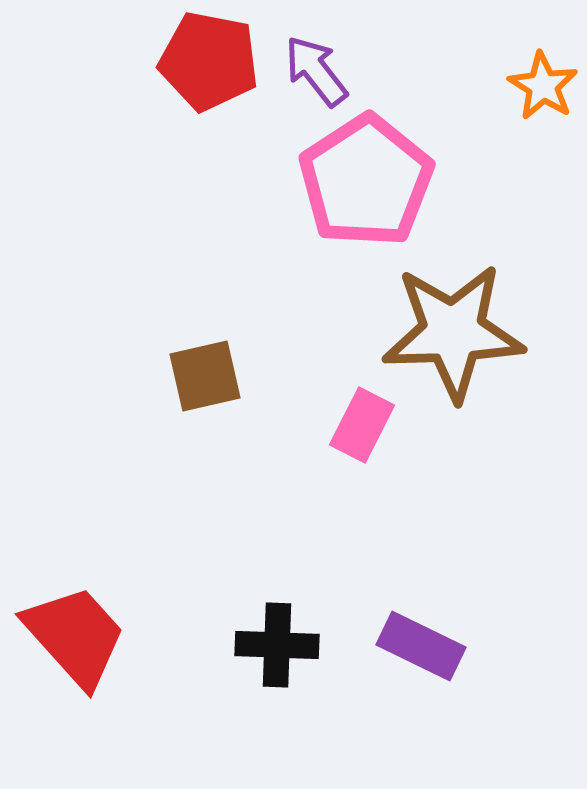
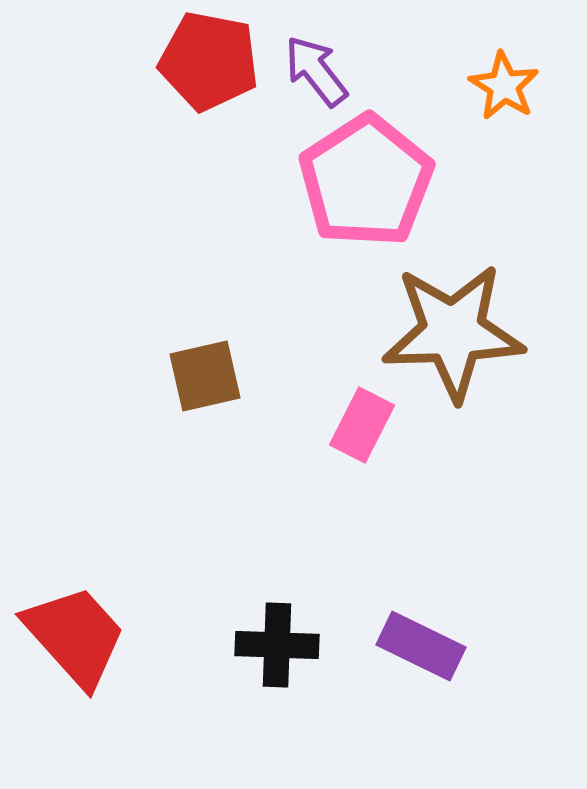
orange star: moved 39 px left
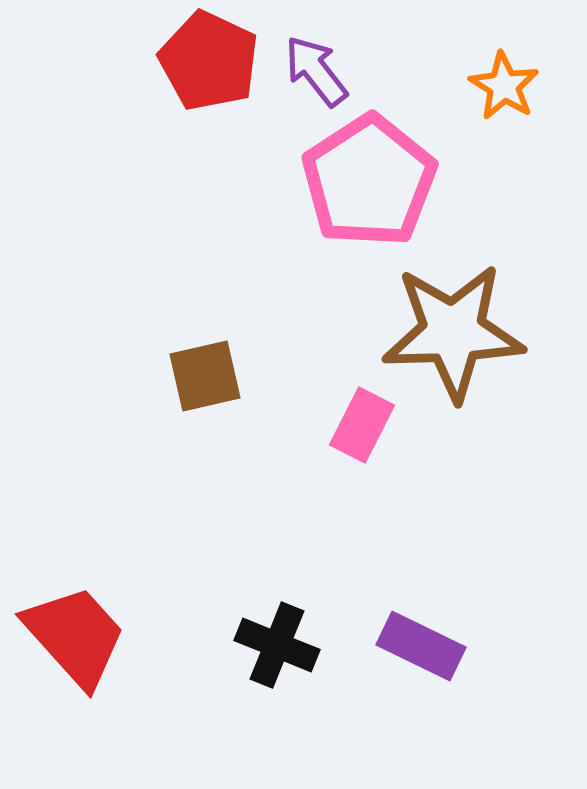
red pentagon: rotated 14 degrees clockwise
pink pentagon: moved 3 px right
black cross: rotated 20 degrees clockwise
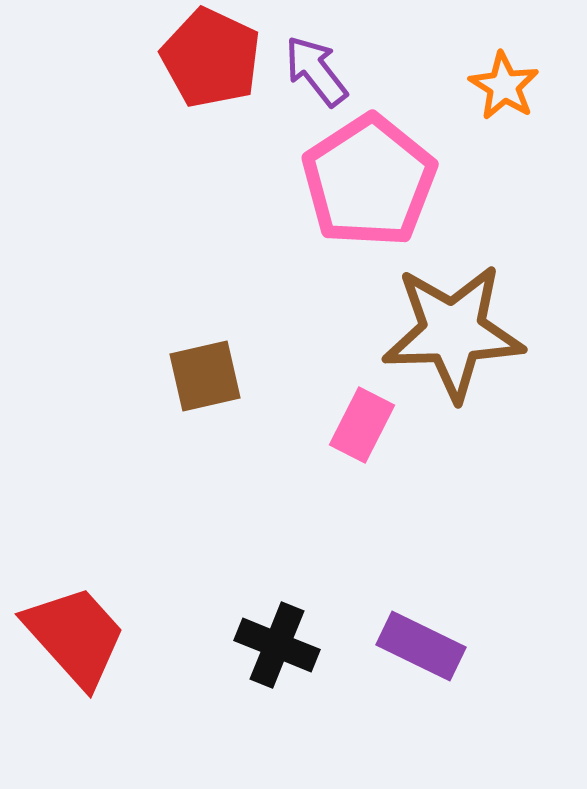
red pentagon: moved 2 px right, 3 px up
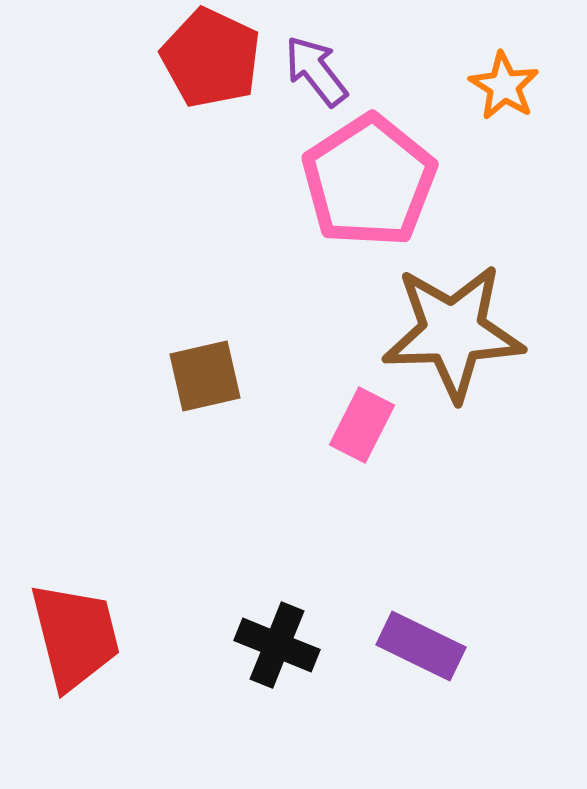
red trapezoid: rotated 28 degrees clockwise
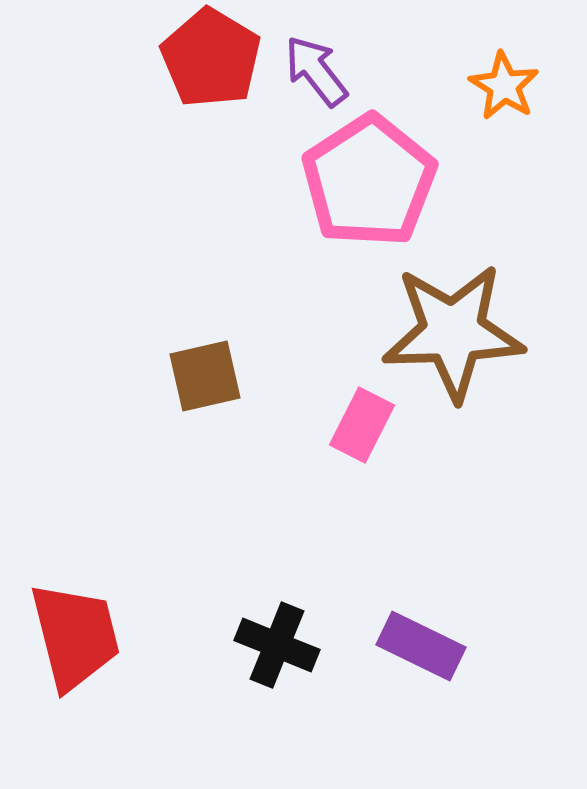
red pentagon: rotated 6 degrees clockwise
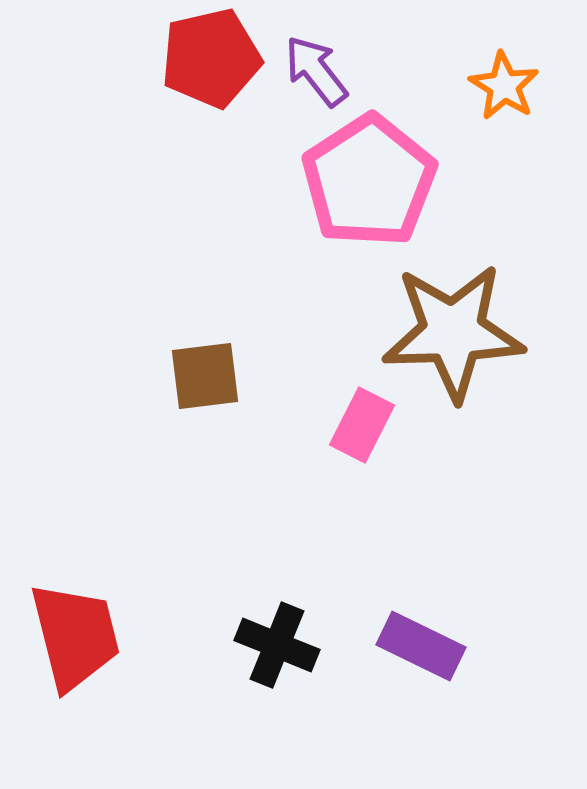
red pentagon: rotated 28 degrees clockwise
brown square: rotated 6 degrees clockwise
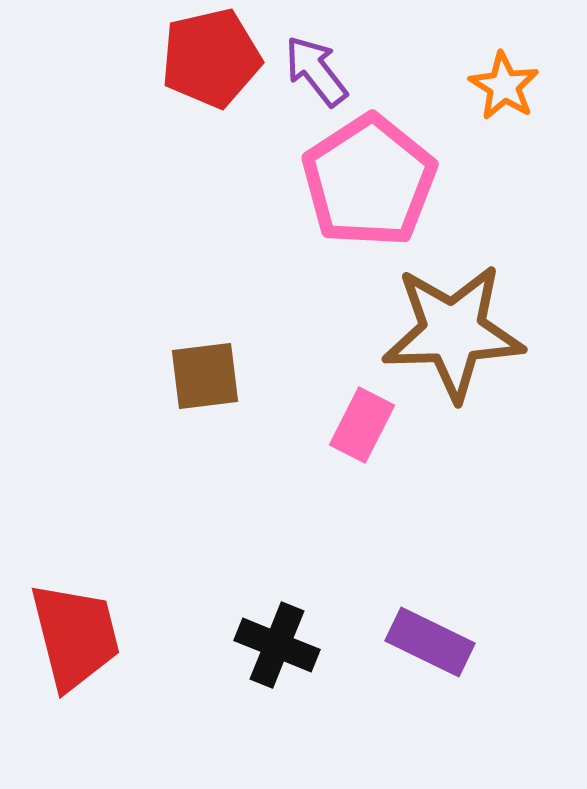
purple rectangle: moved 9 px right, 4 px up
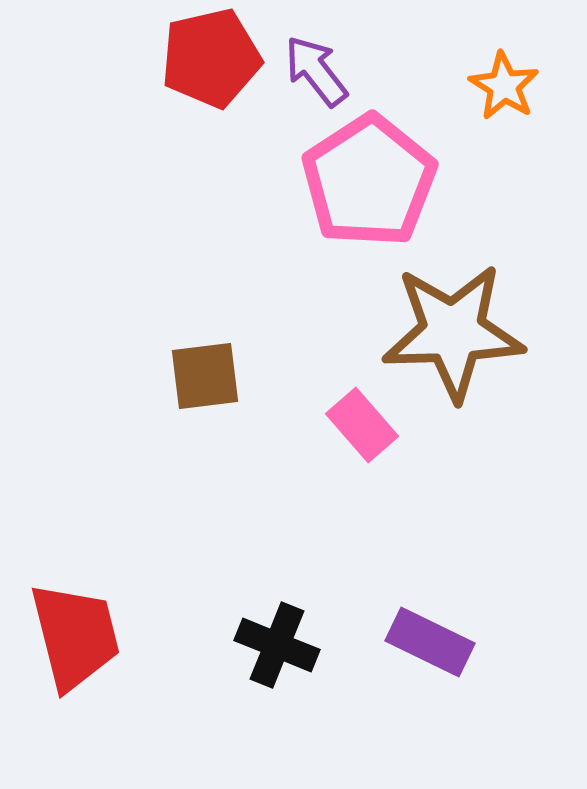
pink rectangle: rotated 68 degrees counterclockwise
